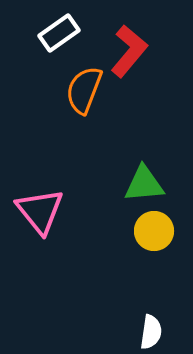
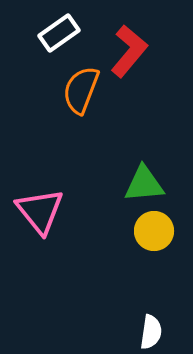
orange semicircle: moved 3 px left
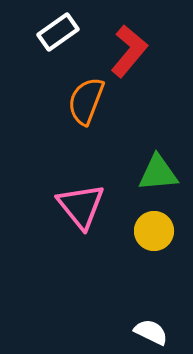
white rectangle: moved 1 px left, 1 px up
orange semicircle: moved 5 px right, 11 px down
green triangle: moved 14 px right, 11 px up
pink triangle: moved 41 px right, 5 px up
white semicircle: rotated 72 degrees counterclockwise
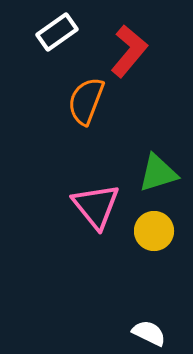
white rectangle: moved 1 px left
green triangle: rotated 12 degrees counterclockwise
pink triangle: moved 15 px right
white semicircle: moved 2 px left, 1 px down
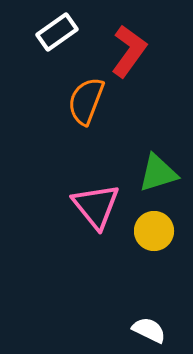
red L-shape: rotated 4 degrees counterclockwise
white semicircle: moved 3 px up
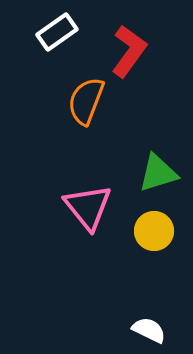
pink triangle: moved 8 px left, 1 px down
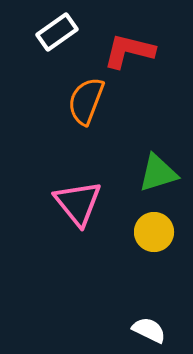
red L-shape: rotated 112 degrees counterclockwise
pink triangle: moved 10 px left, 4 px up
yellow circle: moved 1 px down
